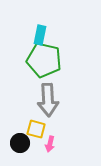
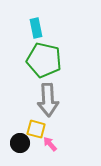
cyan rectangle: moved 4 px left, 7 px up; rotated 24 degrees counterclockwise
pink arrow: rotated 126 degrees clockwise
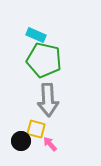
cyan rectangle: moved 7 px down; rotated 54 degrees counterclockwise
black circle: moved 1 px right, 2 px up
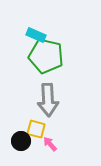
green pentagon: moved 2 px right, 4 px up
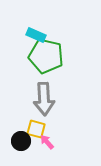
gray arrow: moved 4 px left, 1 px up
pink arrow: moved 3 px left, 2 px up
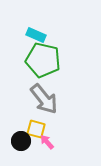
green pentagon: moved 3 px left, 4 px down
gray arrow: rotated 36 degrees counterclockwise
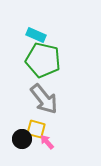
black circle: moved 1 px right, 2 px up
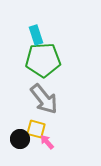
cyan rectangle: rotated 48 degrees clockwise
green pentagon: rotated 16 degrees counterclockwise
black circle: moved 2 px left
